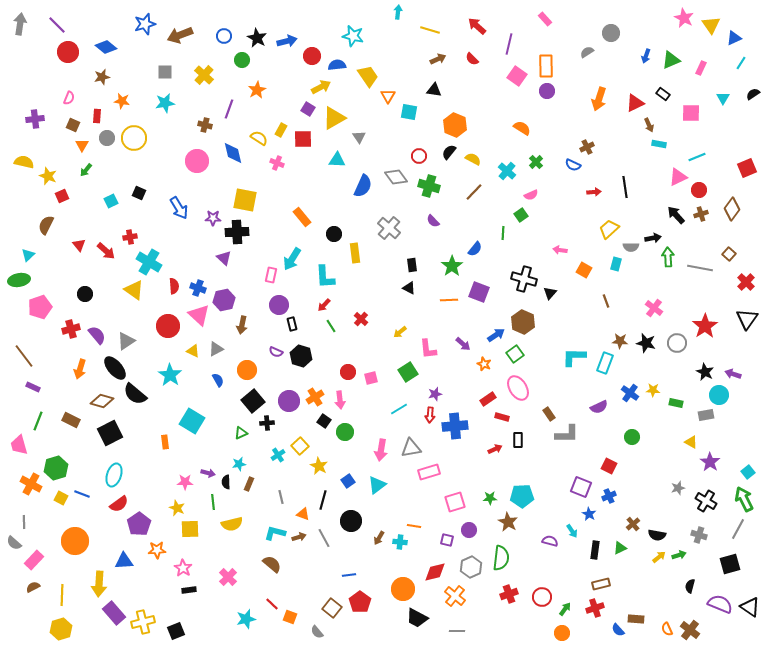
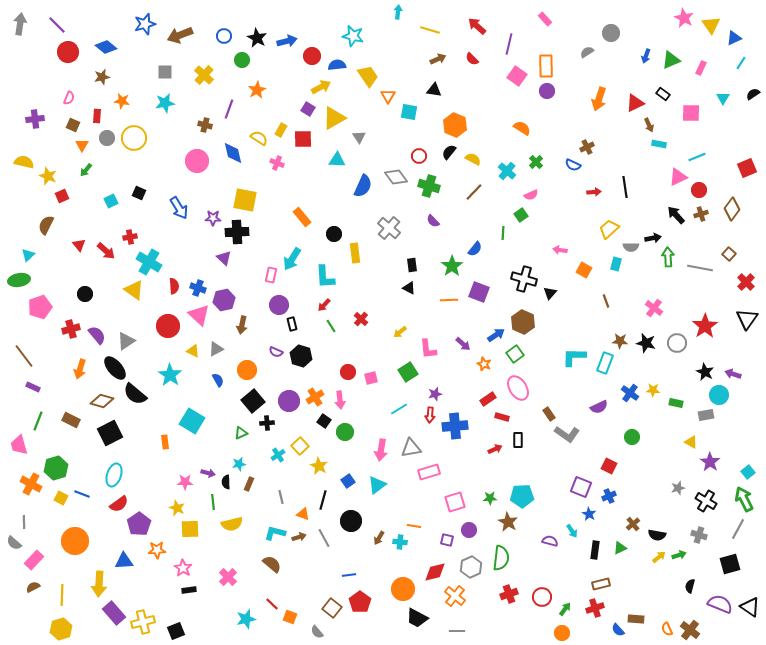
gray L-shape at (567, 434): rotated 35 degrees clockwise
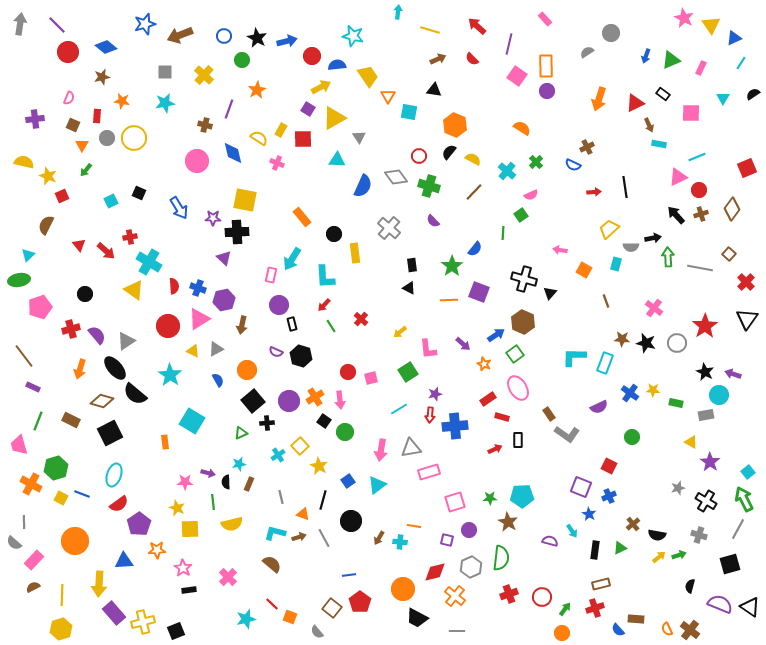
pink triangle at (199, 315): moved 4 px down; rotated 45 degrees clockwise
brown star at (620, 341): moved 2 px right, 2 px up
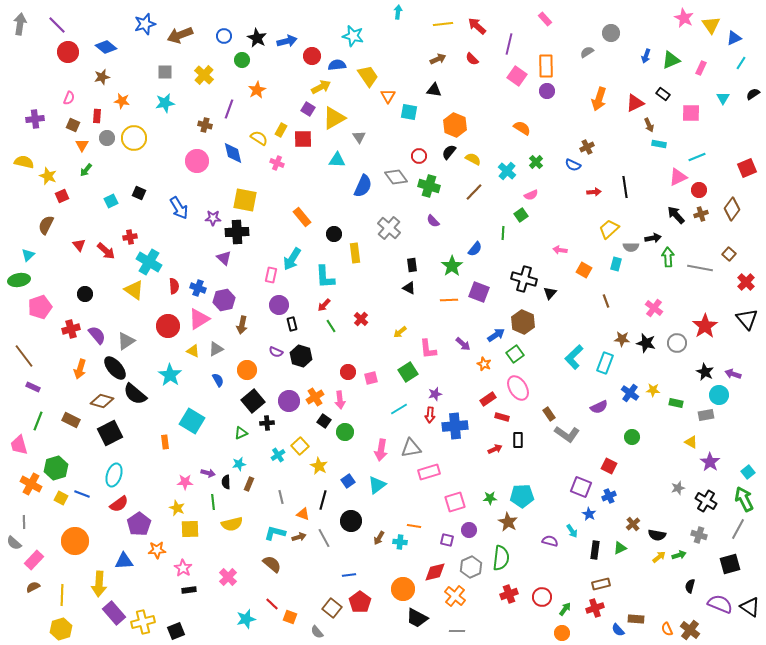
yellow line at (430, 30): moved 13 px right, 6 px up; rotated 24 degrees counterclockwise
black triangle at (747, 319): rotated 15 degrees counterclockwise
cyan L-shape at (574, 357): rotated 45 degrees counterclockwise
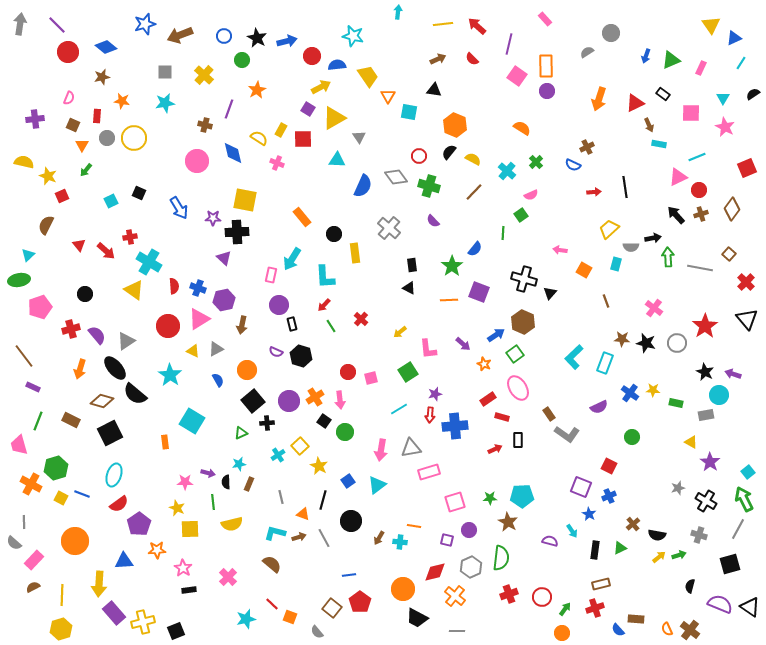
pink star at (684, 18): moved 41 px right, 109 px down
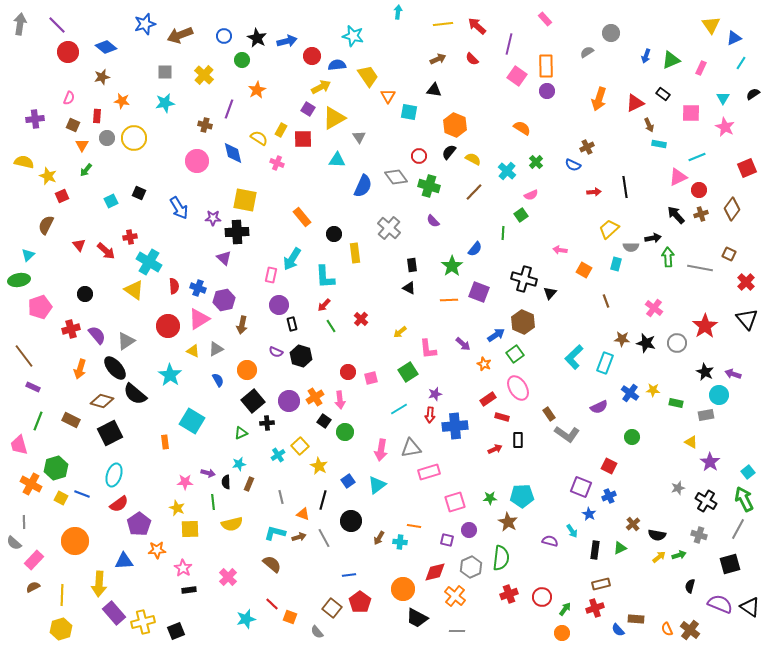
brown square at (729, 254): rotated 16 degrees counterclockwise
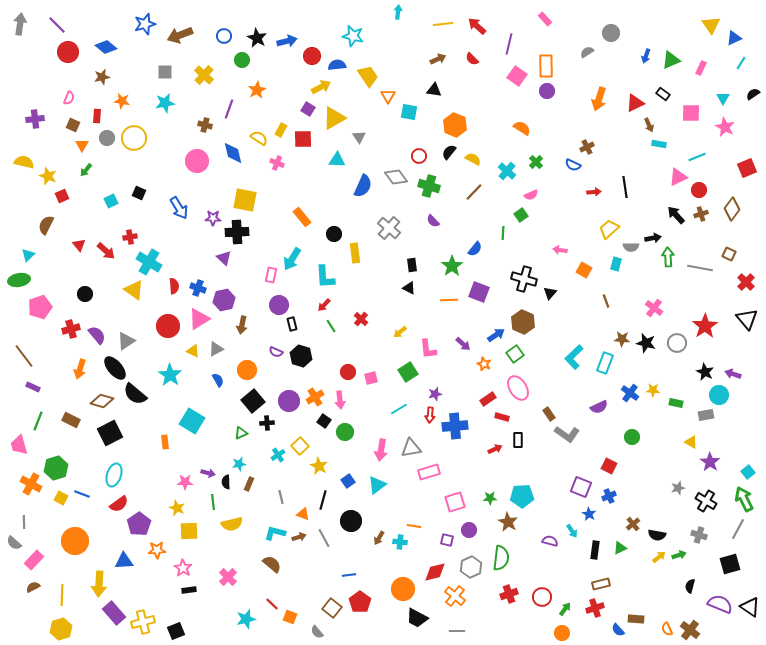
yellow square at (190, 529): moved 1 px left, 2 px down
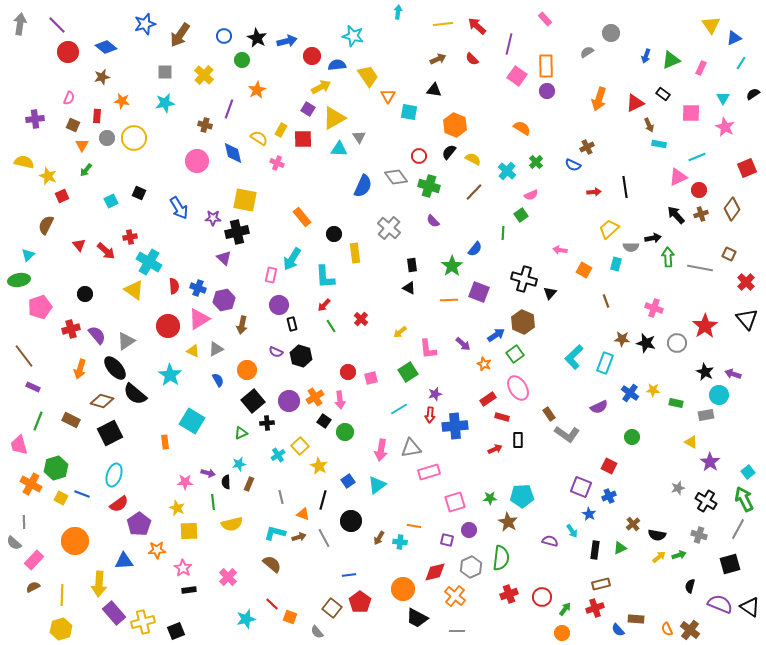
brown arrow at (180, 35): rotated 35 degrees counterclockwise
cyan triangle at (337, 160): moved 2 px right, 11 px up
black cross at (237, 232): rotated 10 degrees counterclockwise
pink cross at (654, 308): rotated 18 degrees counterclockwise
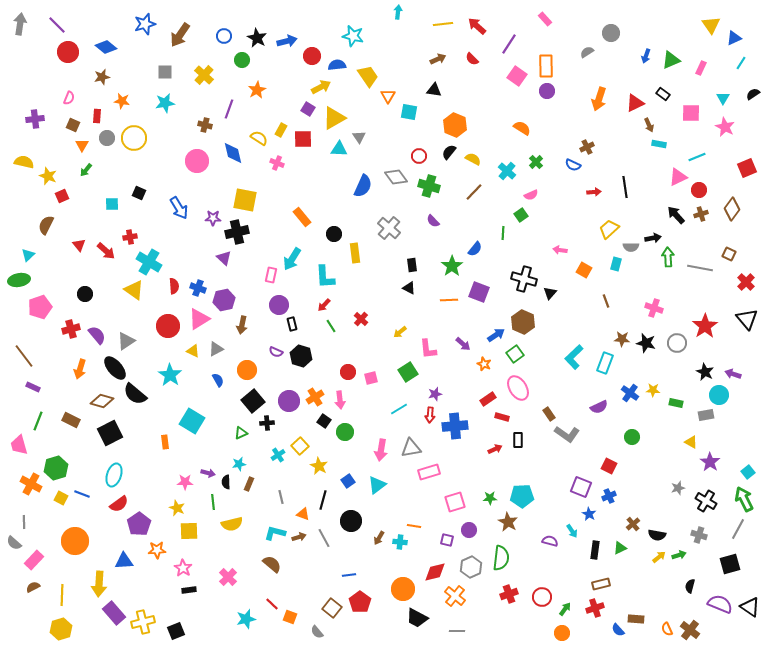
purple line at (509, 44): rotated 20 degrees clockwise
cyan square at (111, 201): moved 1 px right, 3 px down; rotated 24 degrees clockwise
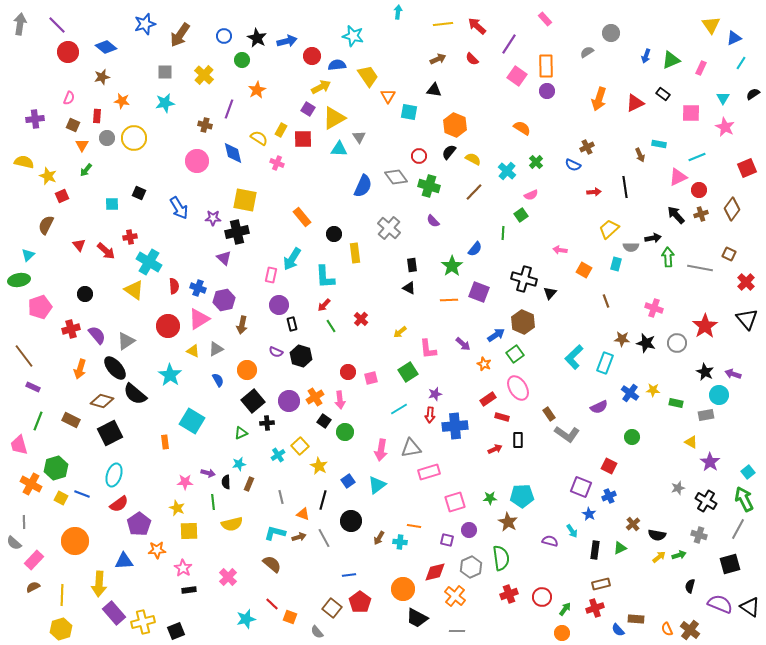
brown arrow at (649, 125): moved 9 px left, 30 px down
green semicircle at (501, 558): rotated 15 degrees counterclockwise
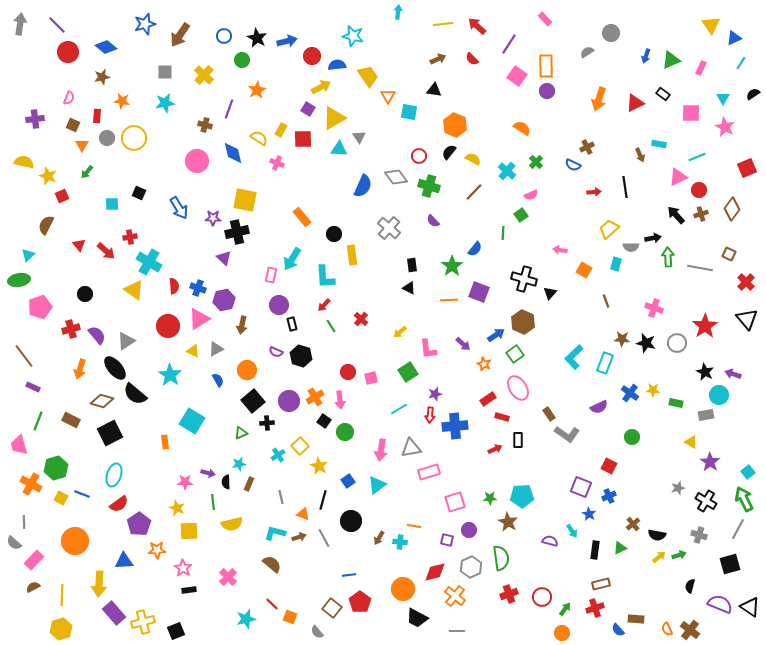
green arrow at (86, 170): moved 1 px right, 2 px down
yellow rectangle at (355, 253): moved 3 px left, 2 px down
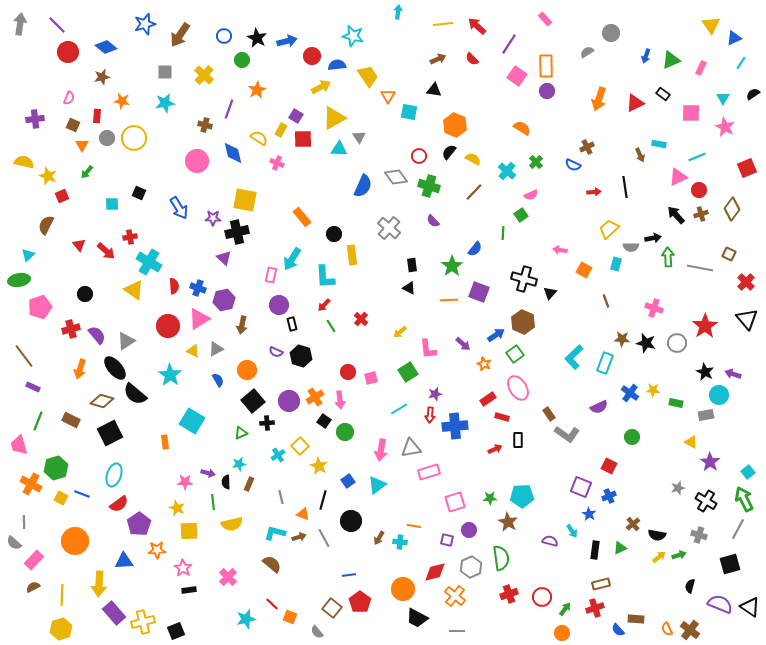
purple square at (308, 109): moved 12 px left, 7 px down
